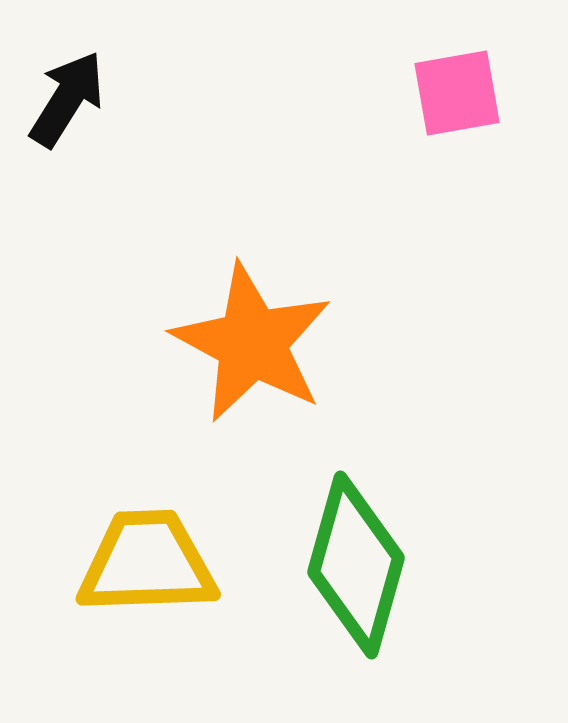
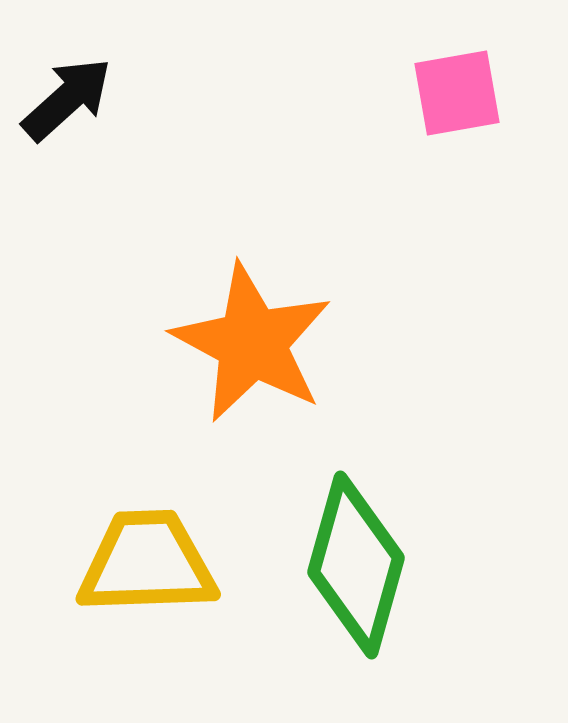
black arrow: rotated 16 degrees clockwise
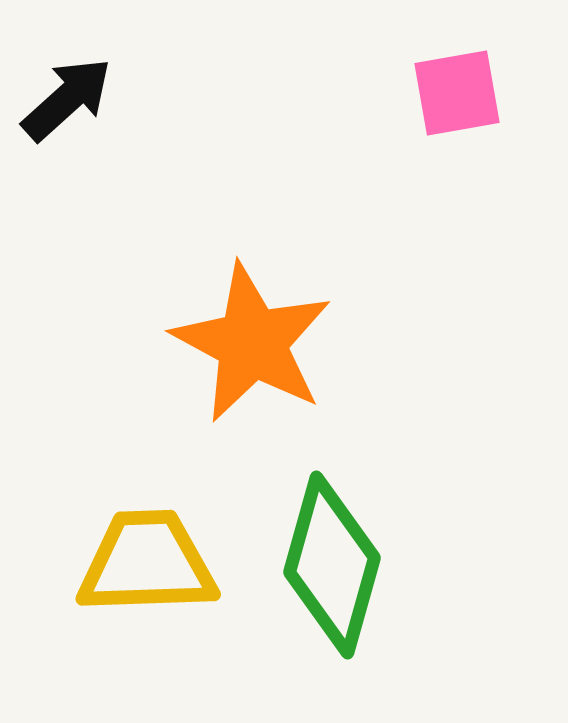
green diamond: moved 24 px left
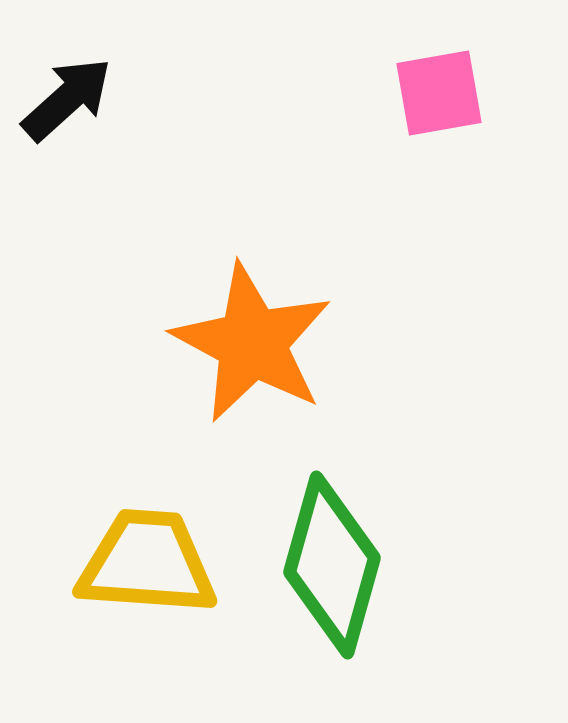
pink square: moved 18 px left
yellow trapezoid: rotated 6 degrees clockwise
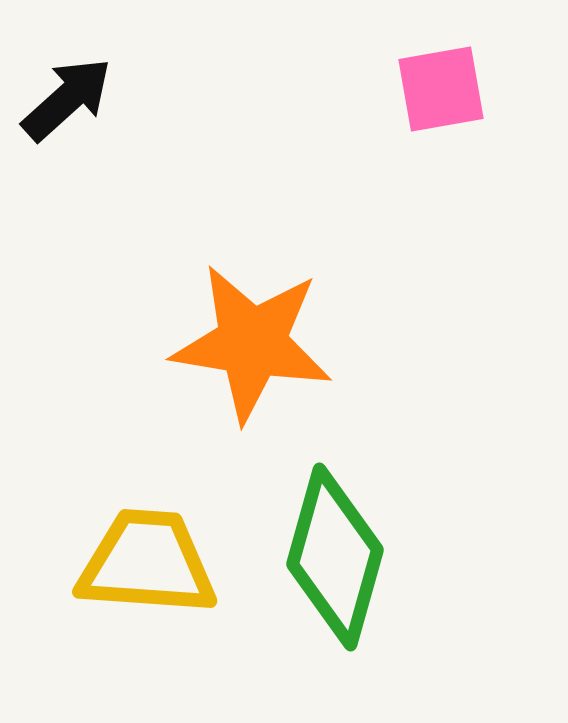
pink square: moved 2 px right, 4 px up
orange star: rotated 19 degrees counterclockwise
green diamond: moved 3 px right, 8 px up
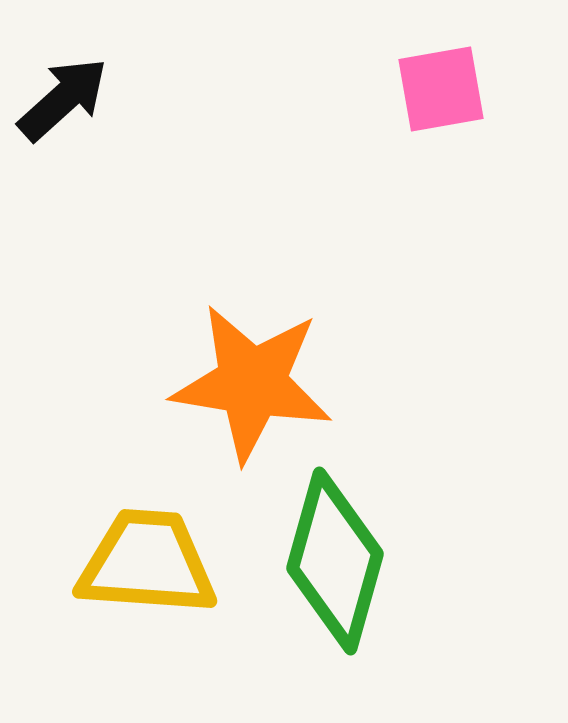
black arrow: moved 4 px left
orange star: moved 40 px down
green diamond: moved 4 px down
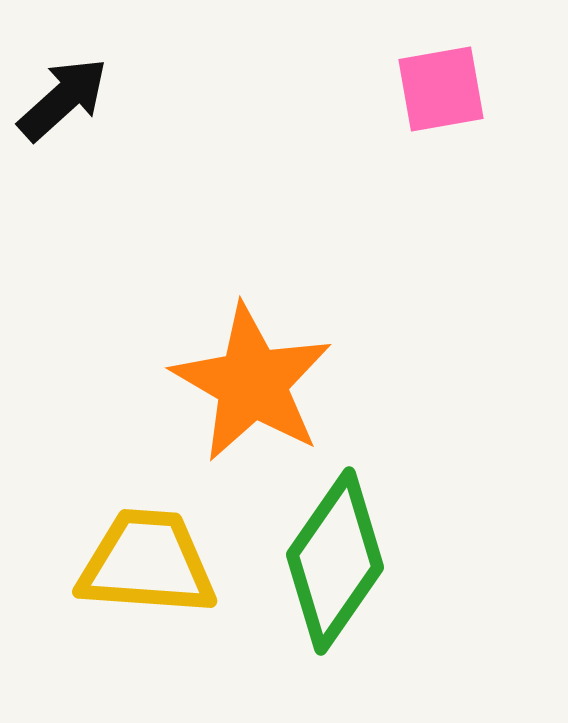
orange star: rotated 21 degrees clockwise
green diamond: rotated 19 degrees clockwise
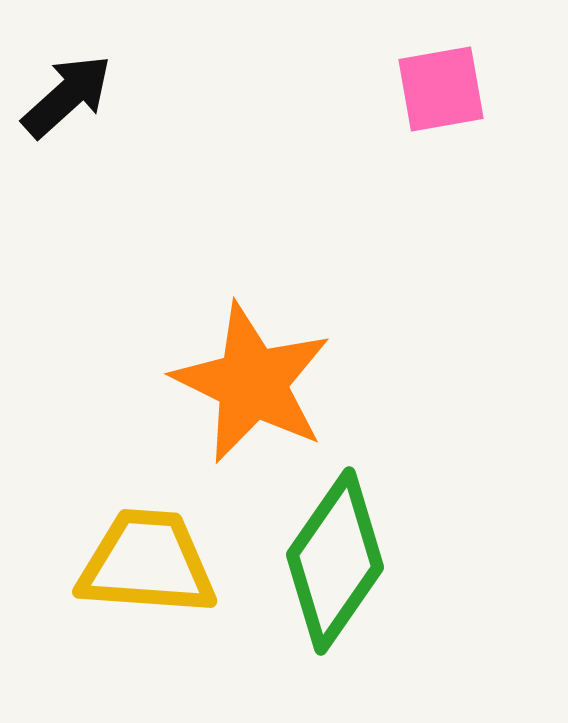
black arrow: moved 4 px right, 3 px up
orange star: rotated 4 degrees counterclockwise
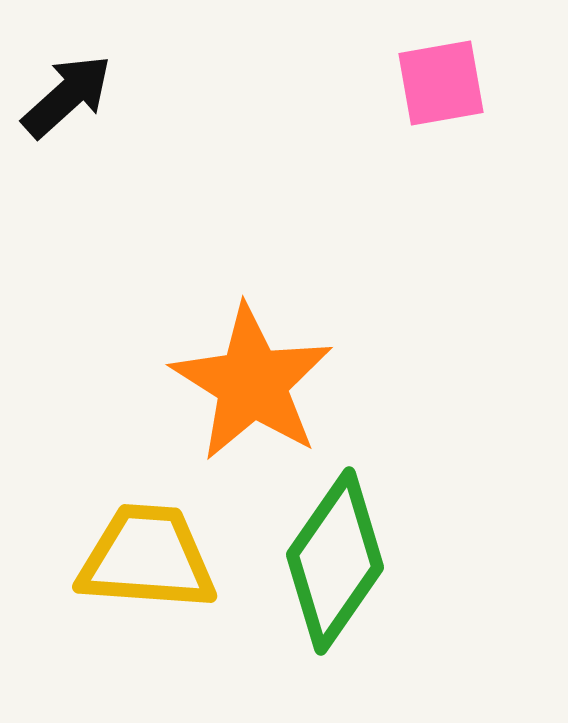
pink square: moved 6 px up
orange star: rotated 6 degrees clockwise
yellow trapezoid: moved 5 px up
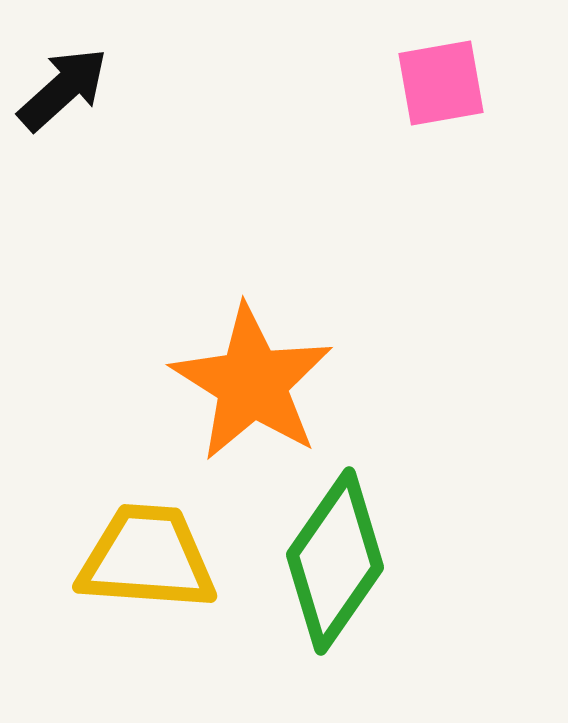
black arrow: moved 4 px left, 7 px up
